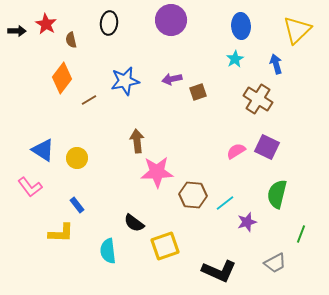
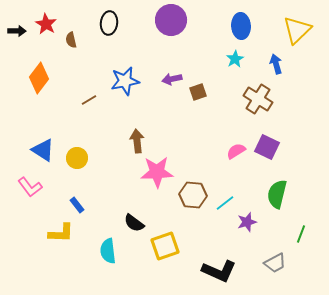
orange diamond: moved 23 px left
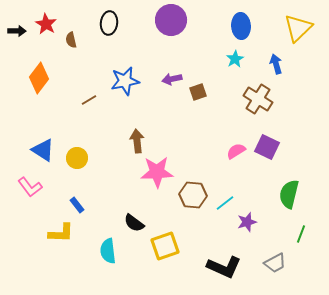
yellow triangle: moved 1 px right, 2 px up
green semicircle: moved 12 px right
black L-shape: moved 5 px right, 4 px up
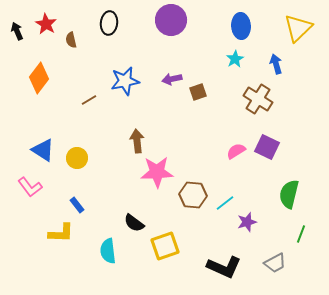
black arrow: rotated 114 degrees counterclockwise
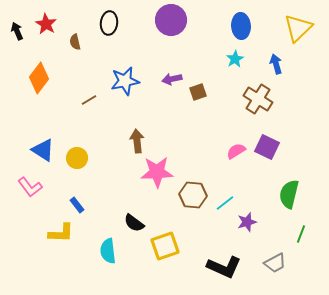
brown semicircle: moved 4 px right, 2 px down
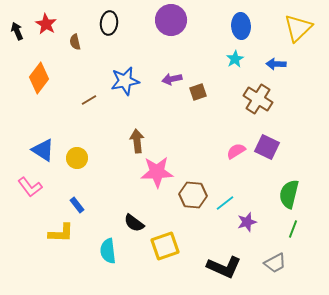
blue arrow: rotated 72 degrees counterclockwise
green line: moved 8 px left, 5 px up
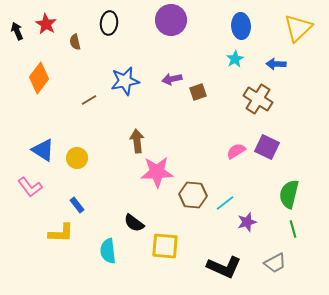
green line: rotated 36 degrees counterclockwise
yellow square: rotated 24 degrees clockwise
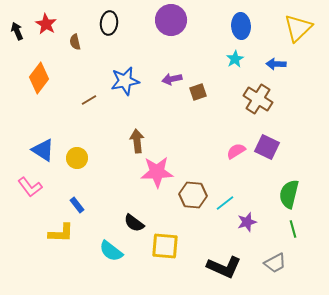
cyan semicircle: moved 3 px right; rotated 45 degrees counterclockwise
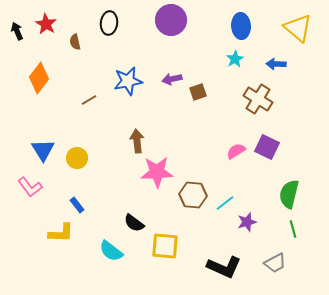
yellow triangle: rotated 36 degrees counterclockwise
blue star: moved 3 px right
blue triangle: rotated 25 degrees clockwise
